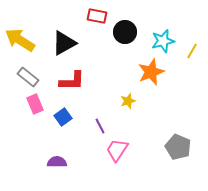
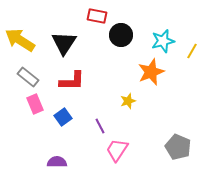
black circle: moved 4 px left, 3 px down
black triangle: rotated 28 degrees counterclockwise
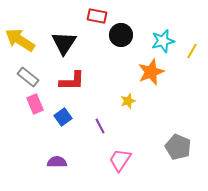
pink trapezoid: moved 3 px right, 10 px down
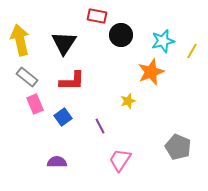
yellow arrow: rotated 44 degrees clockwise
gray rectangle: moved 1 px left
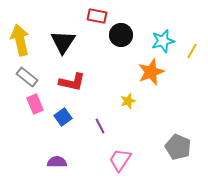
black triangle: moved 1 px left, 1 px up
red L-shape: moved 1 px down; rotated 12 degrees clockwise
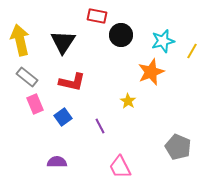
yellow star: rotated 21 degrees counterclockwise
pink trapezoid: moved 7 px down; rotated 60 degrees counterclockwise
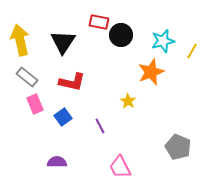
red rectangle: moved 2 px right, 6 px down
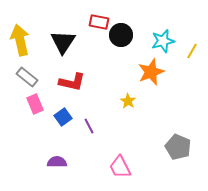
purple line: moved 11 px left
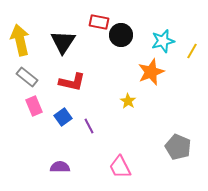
pink rectangle: moved 1 px left, 2 px down
purple semicircle: moved 3 px right, 5 px down
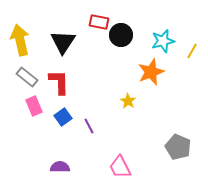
red L-shape: moved 13 px left; rotated 104 degrees counterclockwise
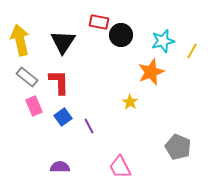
yellow star: moved 2 px right, 1 px down
